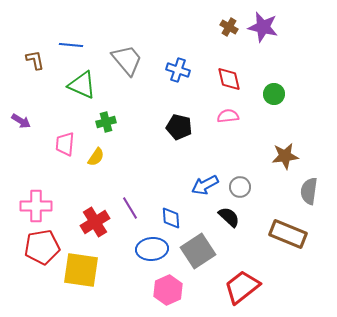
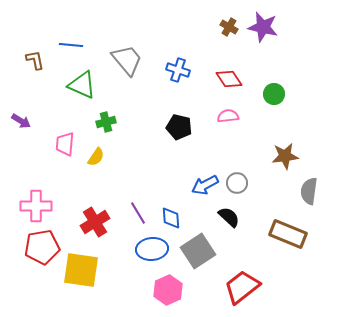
red diamond: rotated 20 degrees counterclockwise
gray circle: moved 3 px left, 4 px up
purple line: moved 8 px right, 5 px down
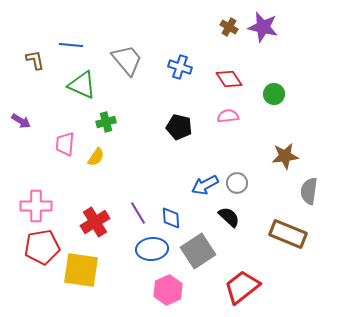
blue cross: moved 2 px right, 3 px up
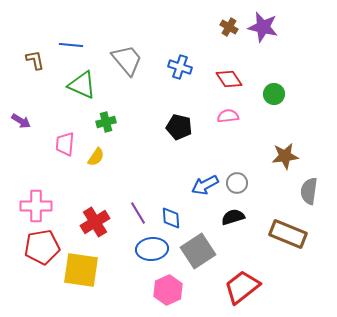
black semicircle: moved 4 px right; rotated 60 degrees counterclockwise
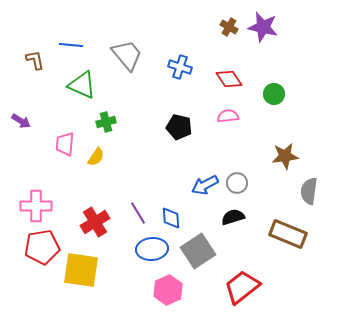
gray trapezoid: moved 5 px up
